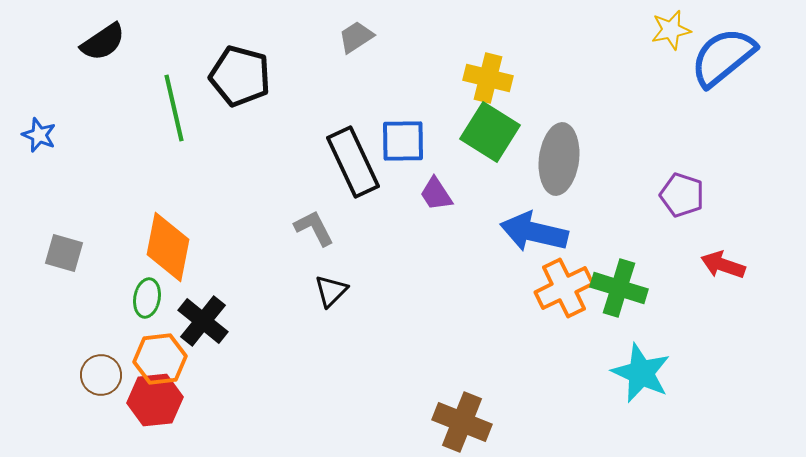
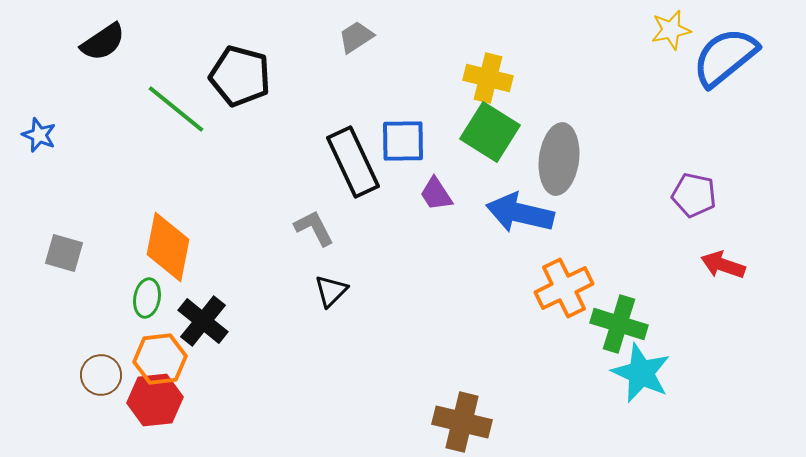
blue semicircle: moved 2 px right
green line: moved 2 px right, 1 px down; rotated 38 degrees counterclockwise
purple pentagon: moved 12 px right; rotated 6 degrees counterclockwise
blue arrow: moved 14 px left, 19 px up
green cross: moved 36 px down
brown cross: rotated 8 degrees counterclockwise
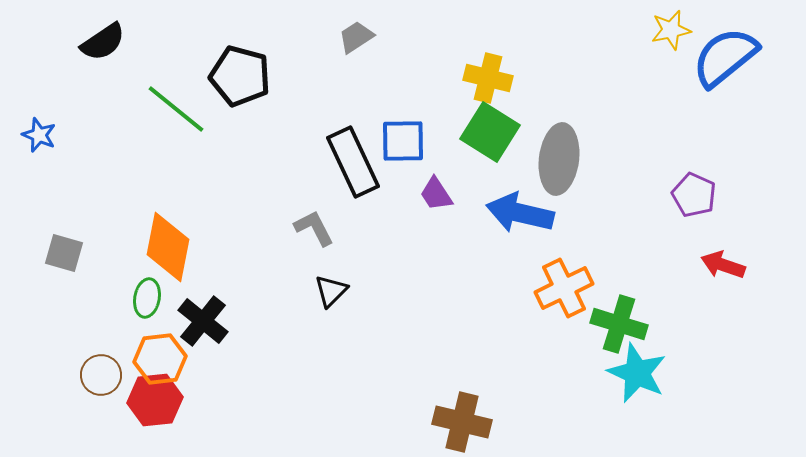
purple pentagon: rotated 12 degrees clockwise
cyan star: moved 4 px left
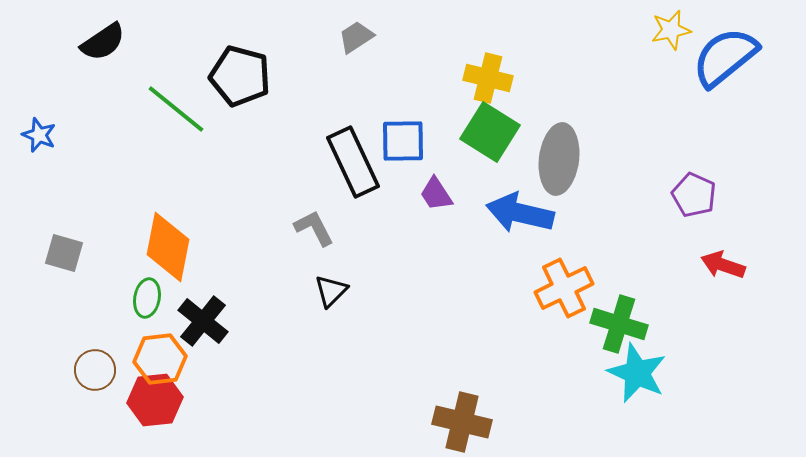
brown circle: moved 6 px left, 5 px up
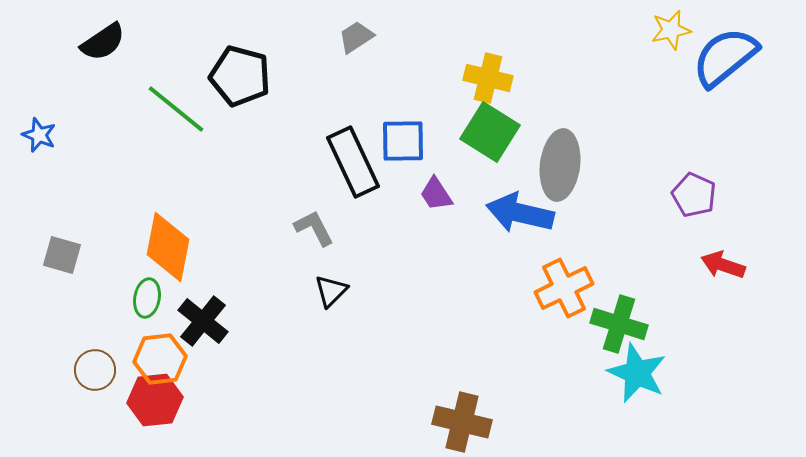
gray ellipse: moved 1 px right, 6 px down
gray square: moved 2 px left, 2 px down
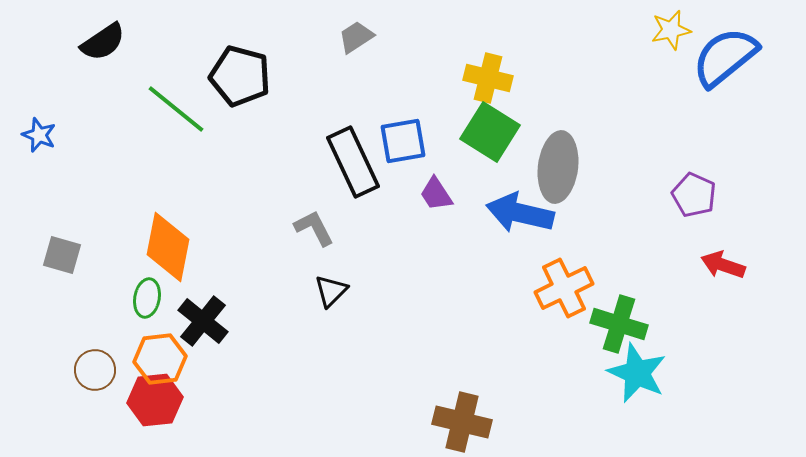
blue square: rotated 9 degrees counterclockwise
gray ellipse: moved 2 px left, 2 px down
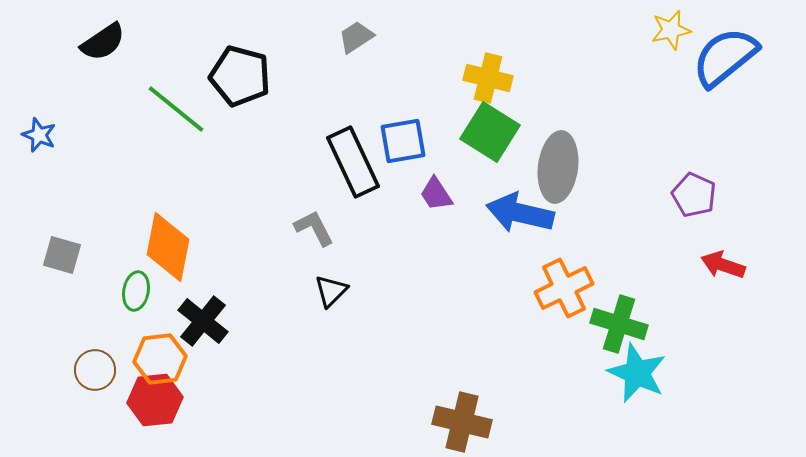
green ellipse: moved 11 px left, 7 px up
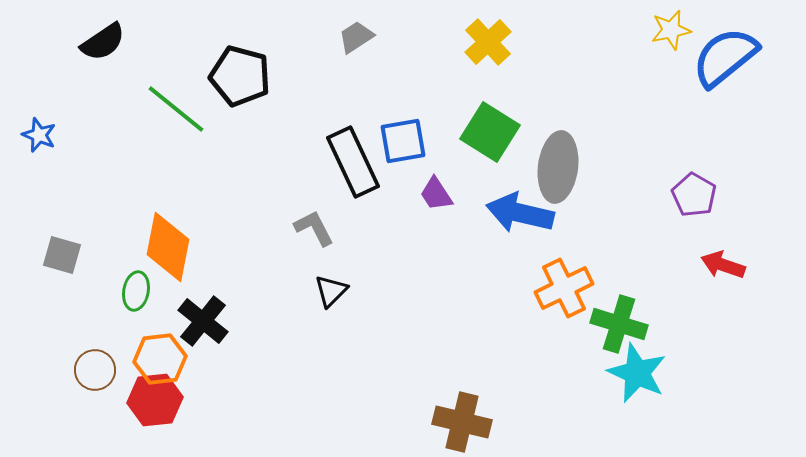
yellow cross: moved 36 px up; rotated 33 degrees clockwise
purple pentagon: rotated 6 degrees clockwise
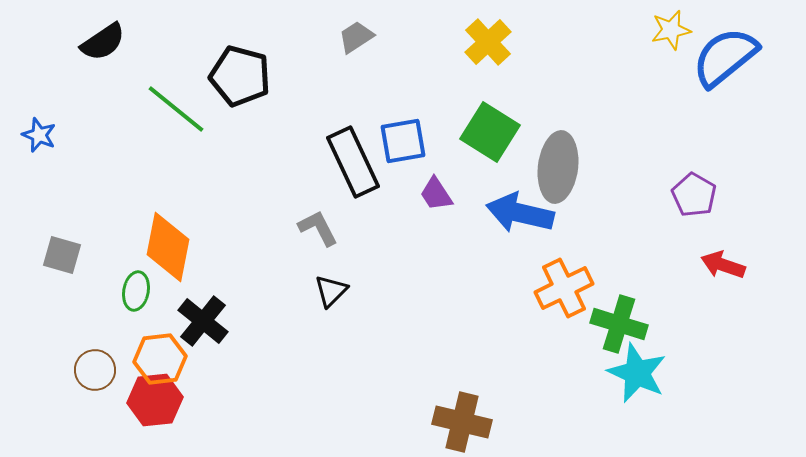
gray L-shape: moved 4 px right
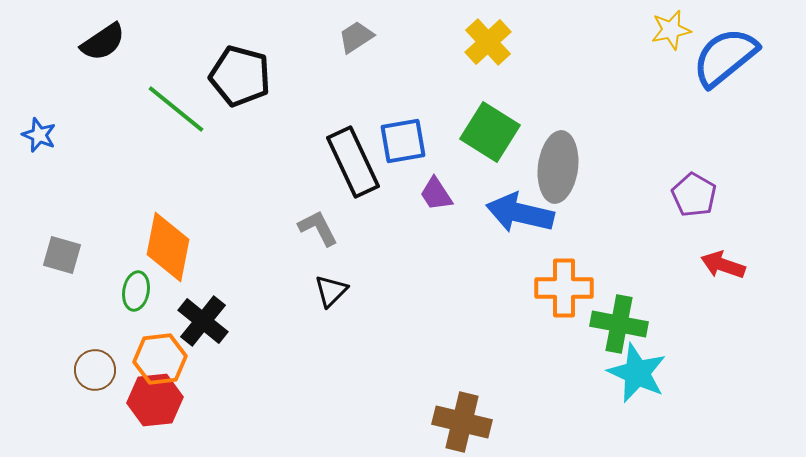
orange cross: rotated 26 degrees clockwise
green cross: rotated 6 degrees counterclockwise
